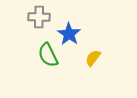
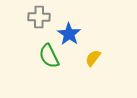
green semicircle: moved 1 px right, 1 px down
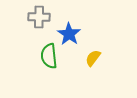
green semicircle: rotated 20 degrees clockwise
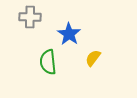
gray cross: moved 9 px left
green semicircle: moved 1 px left, 6 px down
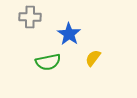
green semicircle: rotated 95 degrees counterclockwise
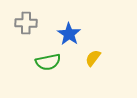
gray cross: moved 4 px left, 6 px down
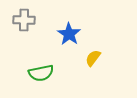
gray cross: moved 2 px left, 3 px up
green semicircle: moved 7 px left, 11 px down
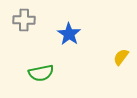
yellow semicircle: moved 28 px right, 1 px up
